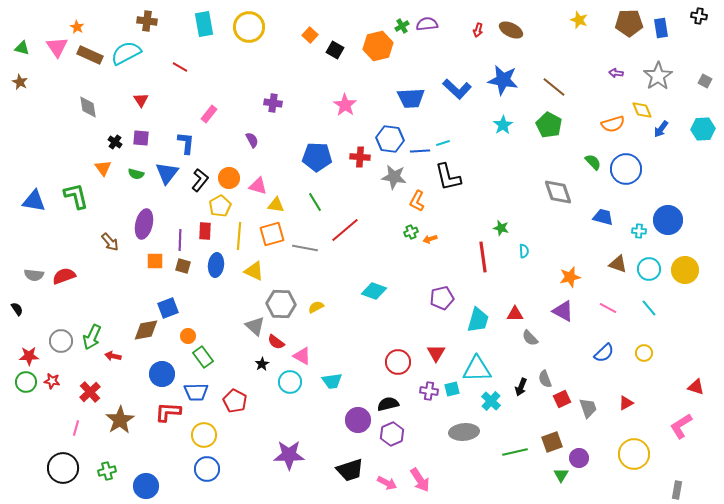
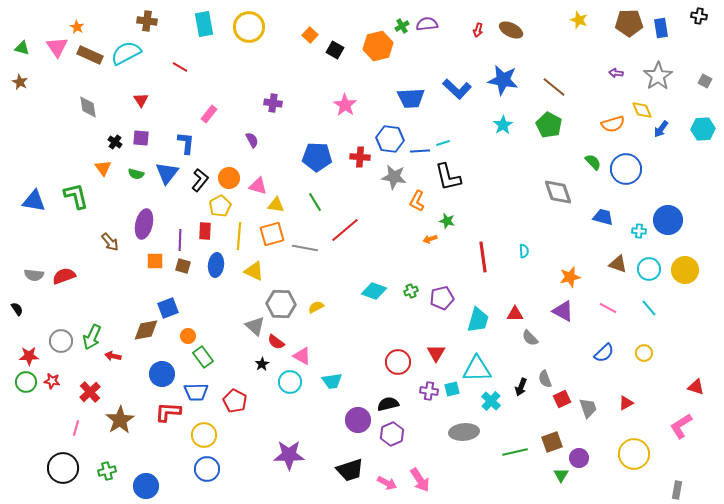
green star at (501, 228): moved 54 px left, 7 px up
green cross at (411, 232): moved 59 px down
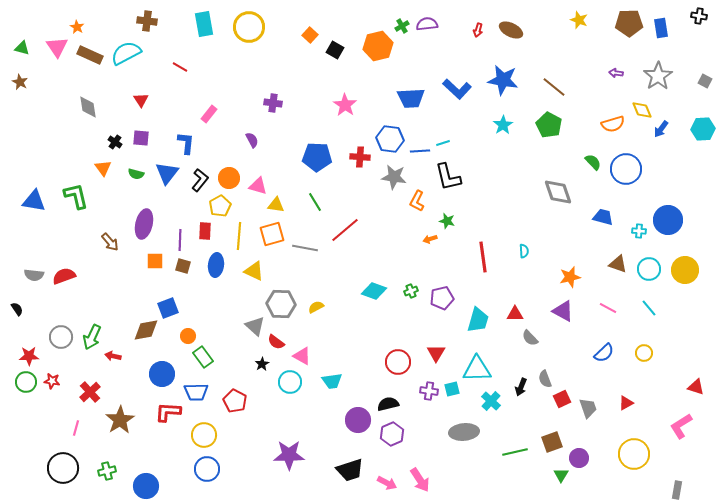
gray circle at (61, 341): moved 4 px up
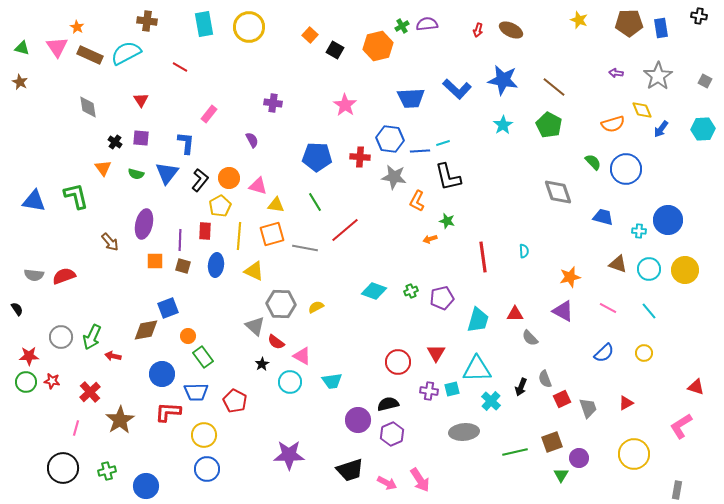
cyan line at (649, 308): moved 3 px down
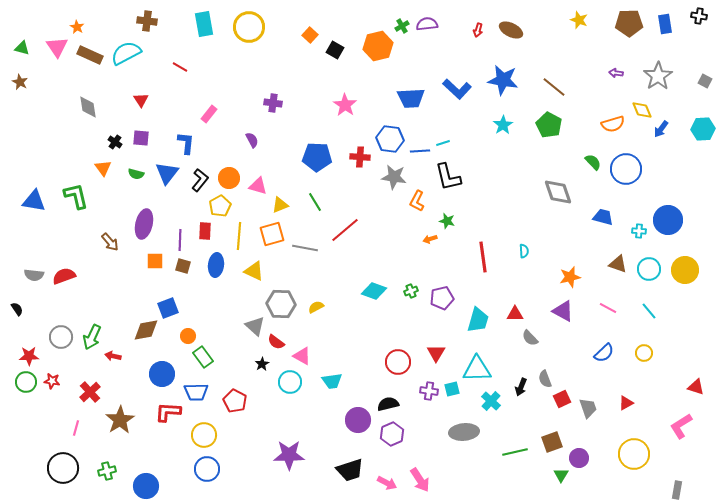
blue rectangle at (661, 28): moved 4 px right, 4 px up
yellow triangle at (276, 205): moved 4 px right; rotated 30 degrees counterclockwise
